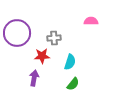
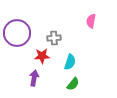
pink semicircle: rotated 80 degrees counterclockwise
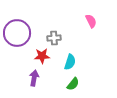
pink semicircle: rotated 144 degrees clockwise
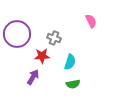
purple circle: moved 1 px down
gray cross: rotated 24 degrees clockwise
purple arrow: moved 1 px left, 1 px up; rotated 21 degrees clockwise
green semicircle: rotated 40 degrees clockwise
